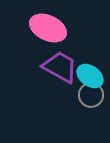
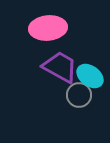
pink ellipse: rotated 30 degrees counterclockwise
gray circle: moved 12 px left
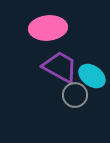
cyan ellipse: moved 2 px right
gray circle: moved 4 px left
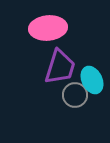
purple trapezoid: rotated 78 degrees clockwise
cyan ellipse: moved 4 px down; rotated 28 degrees clockwise
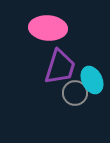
pink ellipse: rotated 9 degrees clockwise
gray circle: moved 2 px up
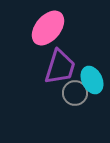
pink ellipse: rotated 54 degrees counterclockwise
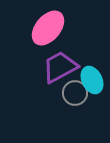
purple trapezoid: rotated 135 degrees counterclockwise
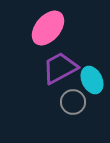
purple trapezoid: moved 1 px down
gray circle: moved 2 px left, 9 px down
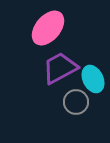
cyan ellipse: moved 1 px right, 1 px up
gray circle: moved 3 px right
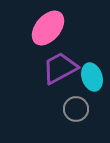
cyan ellipse: moved 1 px left, 2 px up; rotated 8 degrees clockwise
gray circle: moved 7 px down
